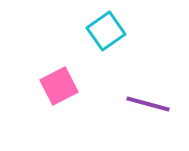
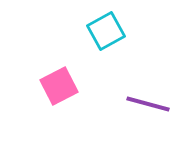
cyan square: rotated 6 degrees clockwise
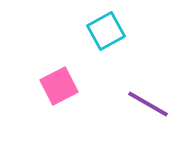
purple line: rotated 15 degrees clockwise
